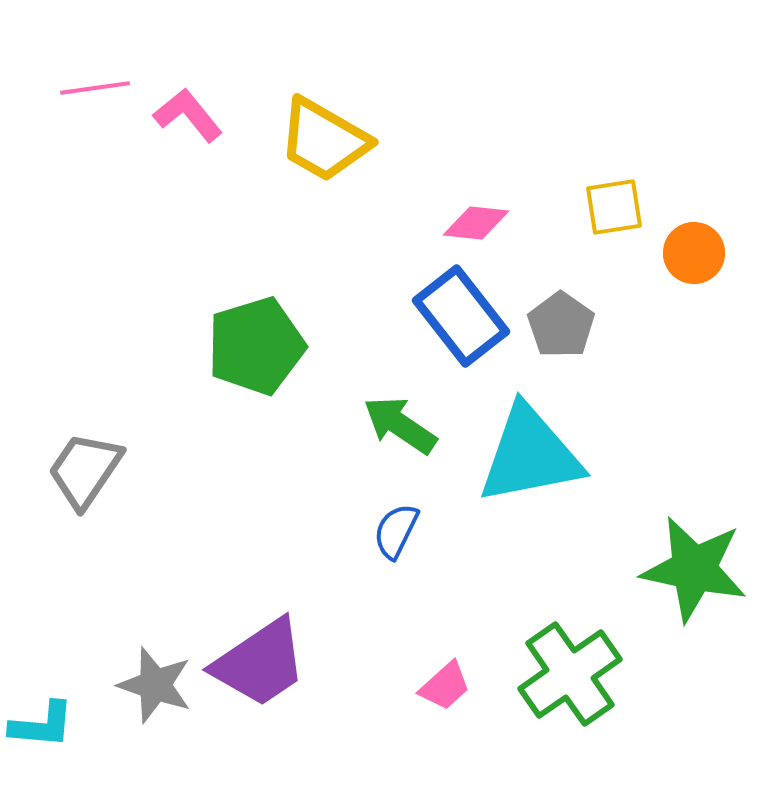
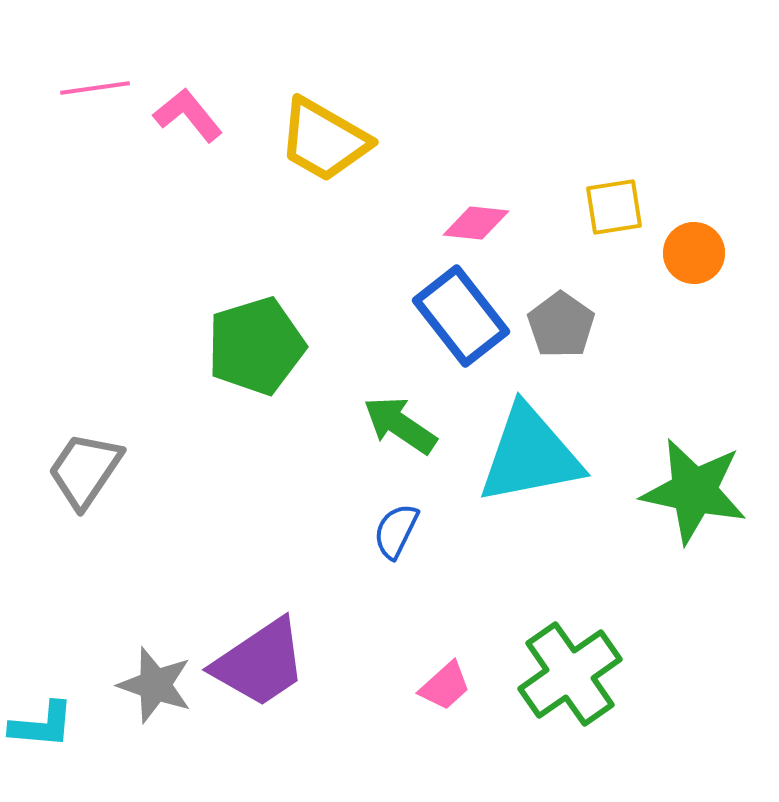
green star: moved 78 px up
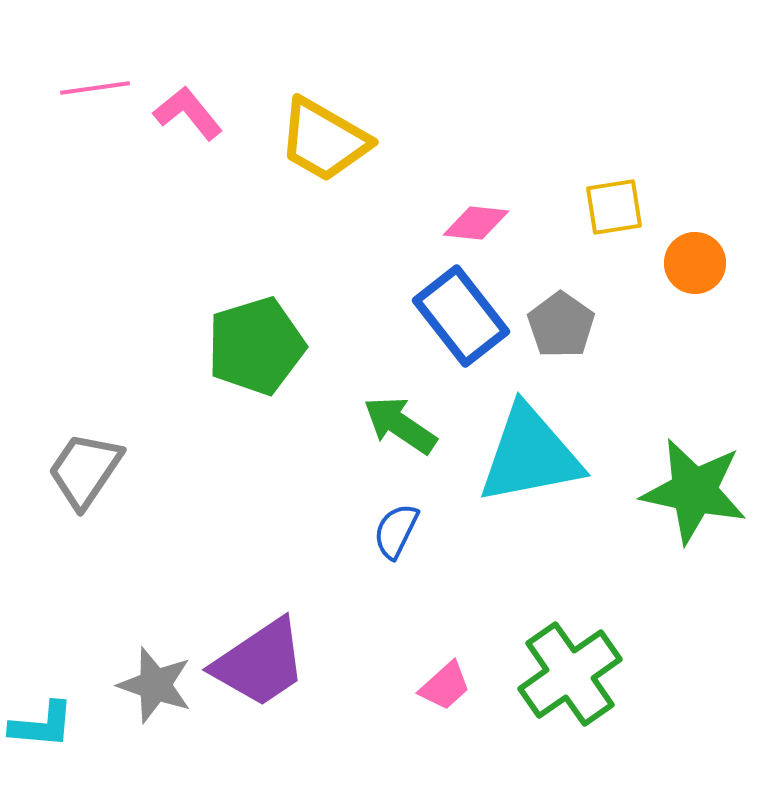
pink L-shape: moved 2 px up
orange circle: moved 1 px right, 10 px down
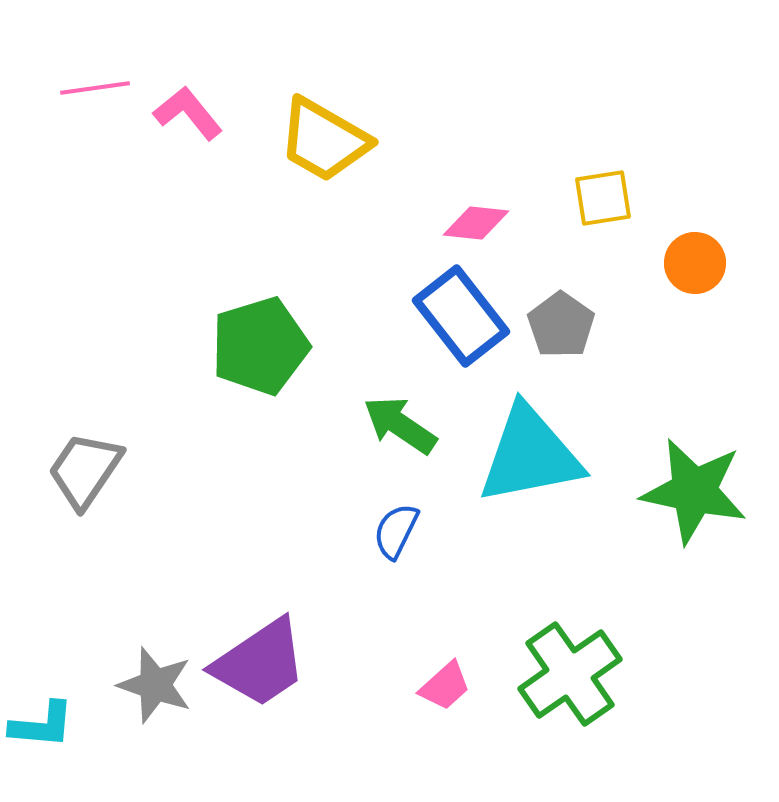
yellow square: moved 11 px left, 9 px up
green pentagon: moved 4 px right
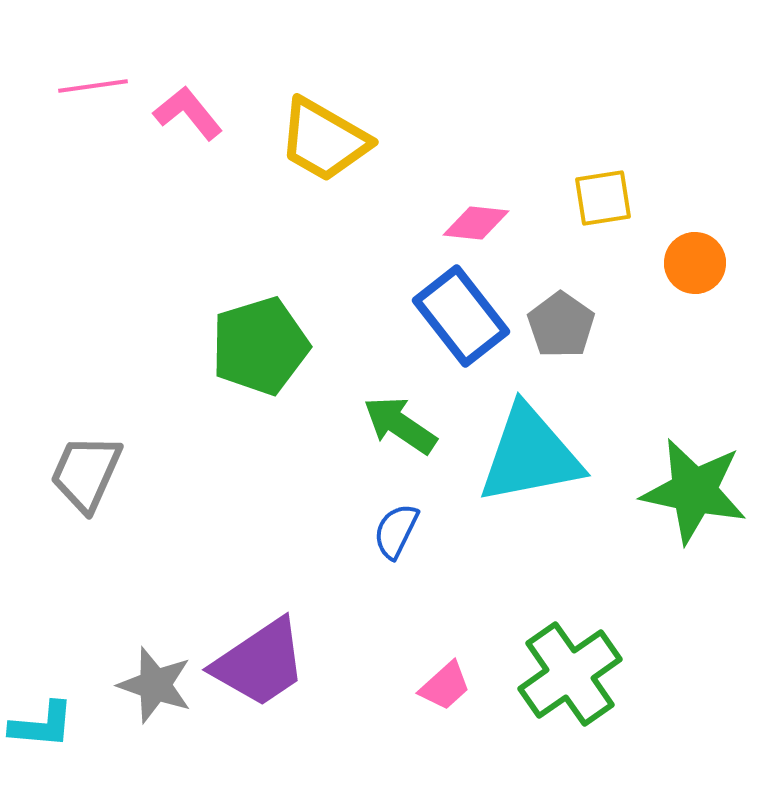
pink line: moved 2 px left, 2 px up
gray trapezoid: moved 1 px right, 3 px down; rotated 10 degrees counterclockwise
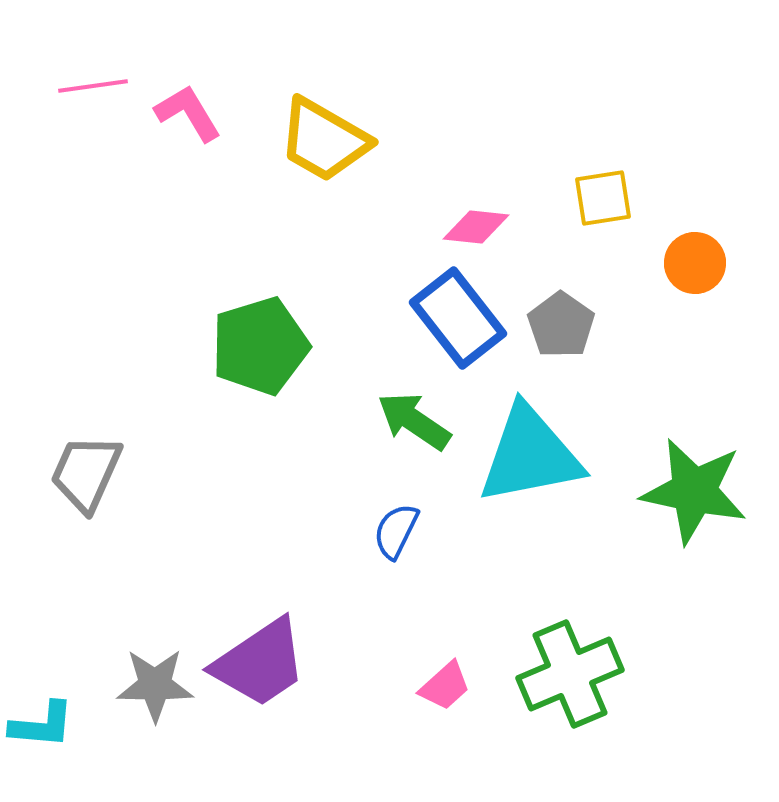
pink L-shape: rotated 8 degrees clockwise
pink diamond: moved 4 px down
blue rectangle: moved 3 px left, 2 px down
green arrow: moved 14 px right, 4 px up
green cross: rotated 12 degrees clockwise
gray star: rotated 18 degrees counterclockwise
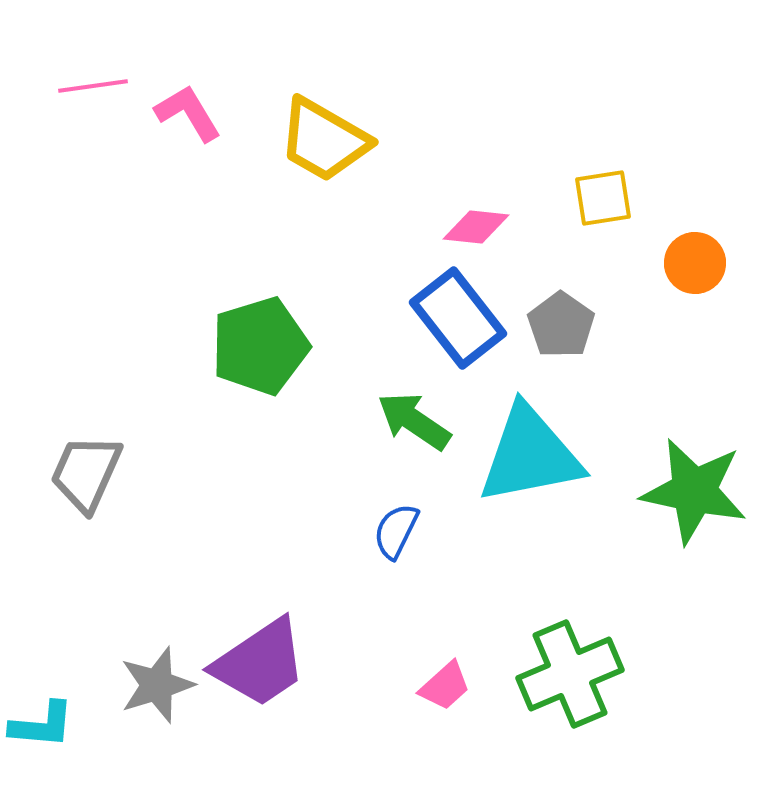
gray star: moved 2 px right; rotated 18 degrees counterclockwise
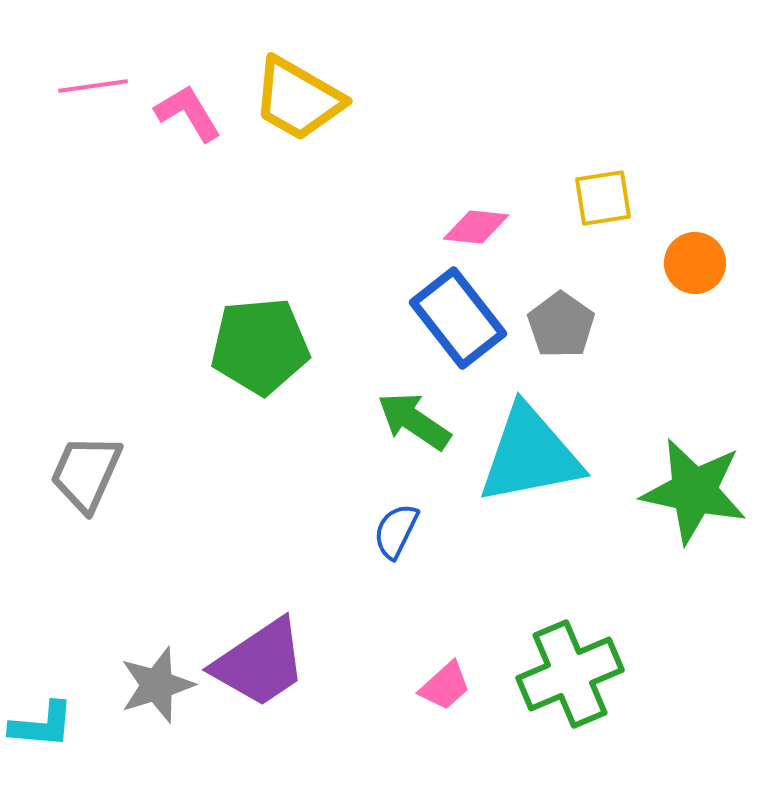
yellow trapezoid: moved 26 px left, 41 px up
green pentagon: rotated 12 degrees clockwise
